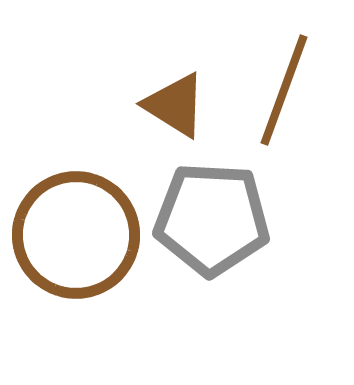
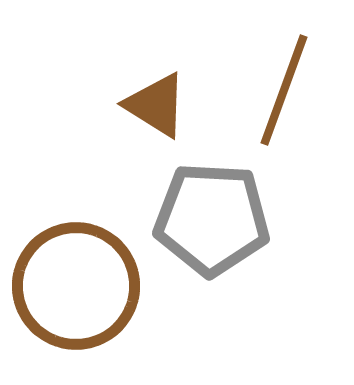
brown triangle: moved 19 px left
brown circle: moved 51 px down
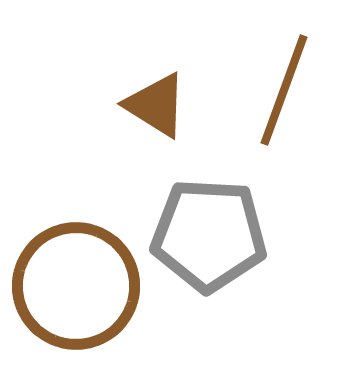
gray pentagon: moved 3 px left, 16 px down
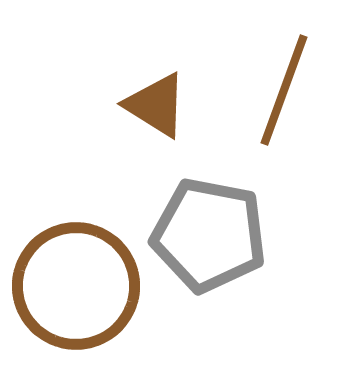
gray pentagon: rotated 8 degrees clockwise
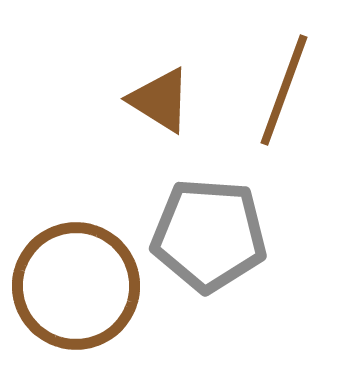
brown triangle: moved 4 px right, 5 px up
gray pentagon: rotated 7 degrees counterclockwise
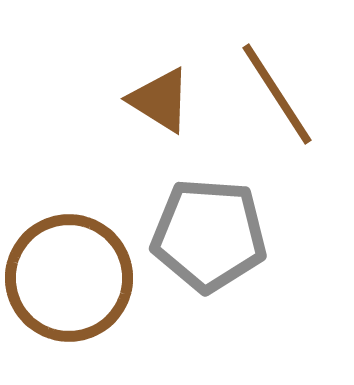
brown line: moved 7 px left, 4 px down; rotated 53 degrees counterclockwise
brown circle: moved 7 px left, 8 px up
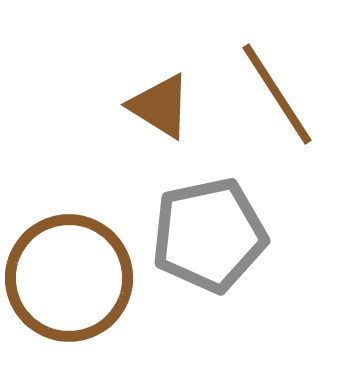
brown triangle: moved 6 px down
gray pentagon: rotated 16 degrees counterclockwise
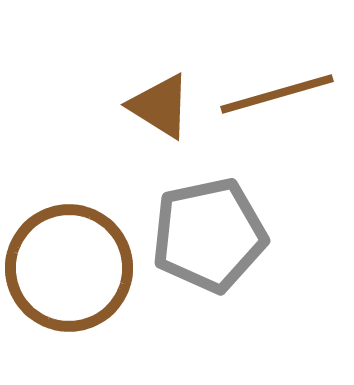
brown line: rotated 73 degrees counterclockwise
brown circle: moved 10 px up
